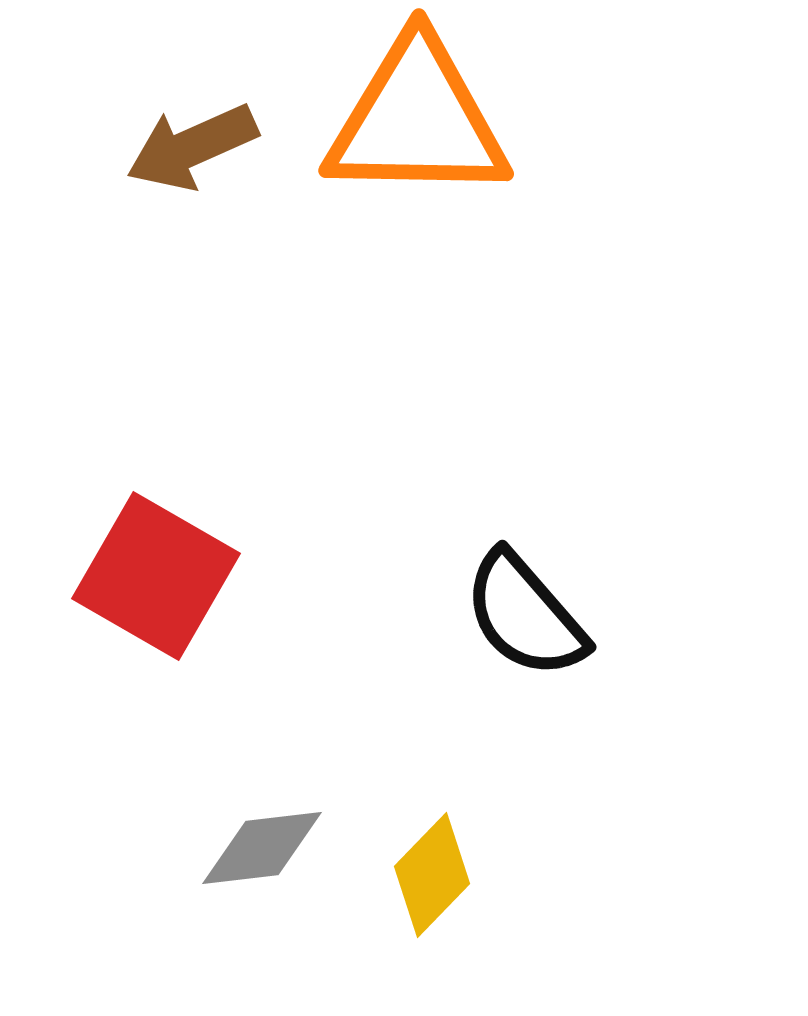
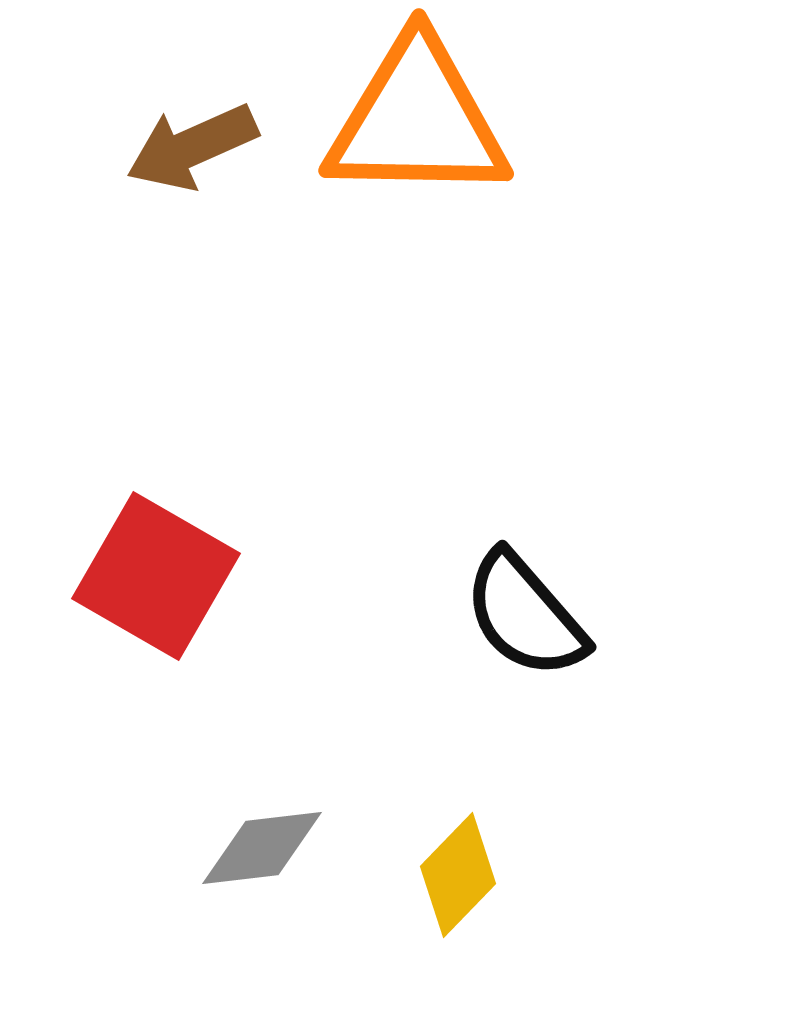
yellow diamond: moved 26 px right
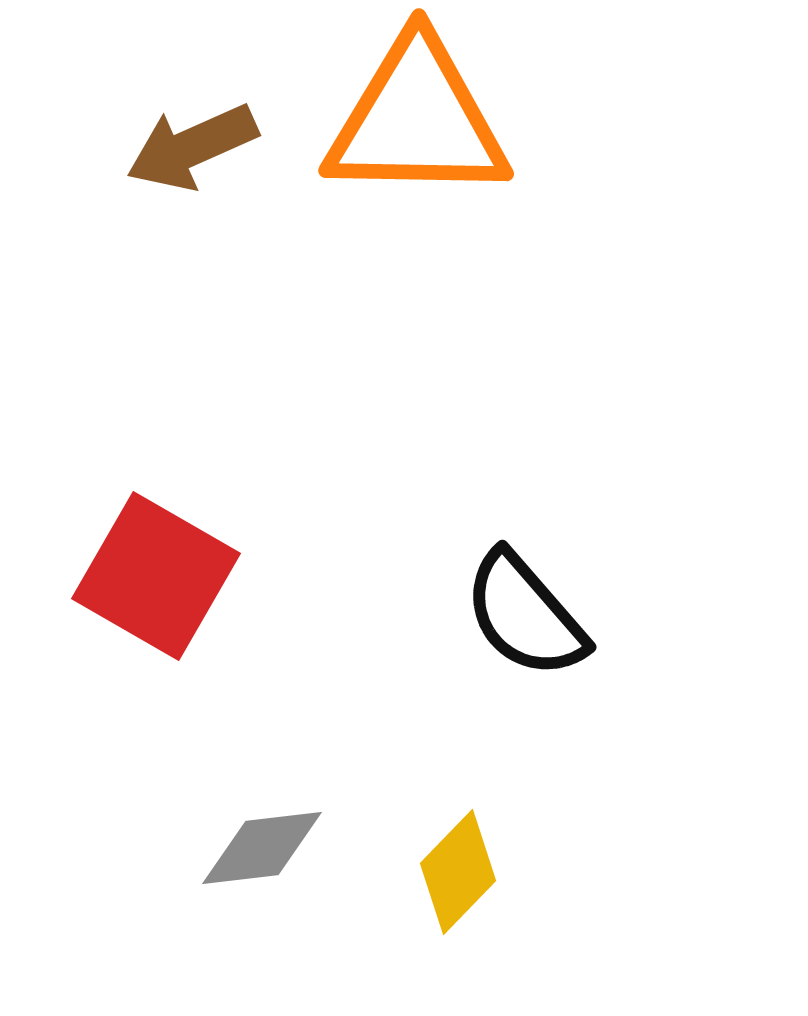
yellow diamond: moved 3 px up
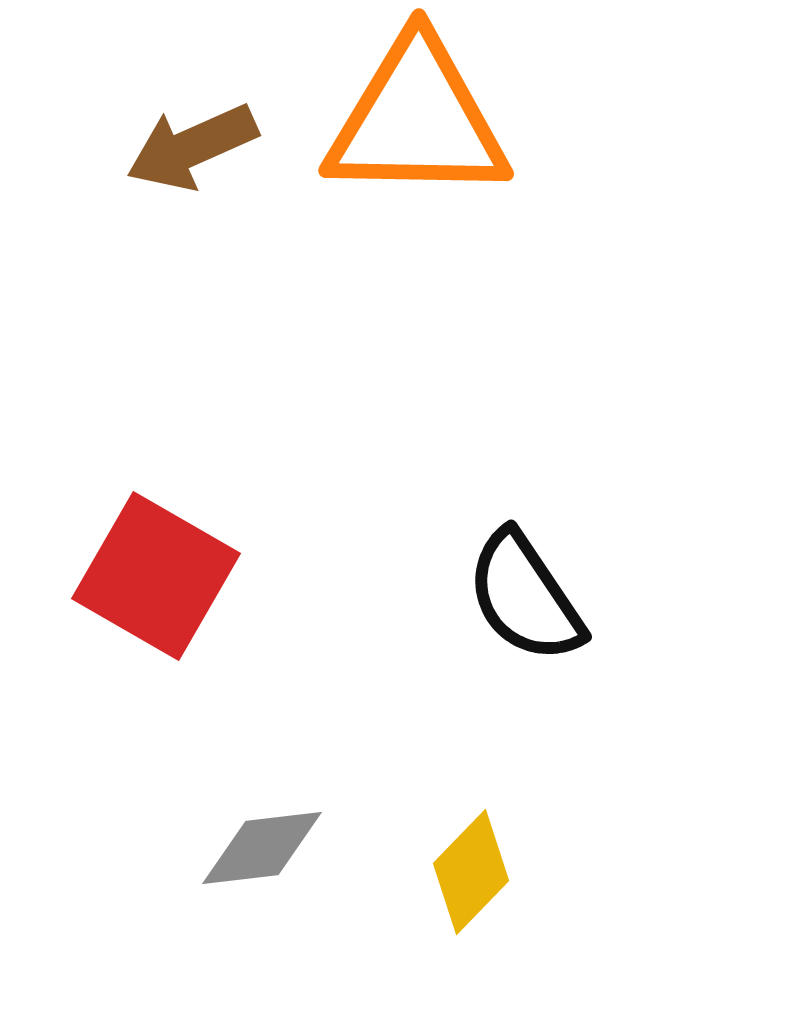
black semicircle: moved 18 px up; rotated 7 degrees clockwise
yellow diamond: moved 13 px right
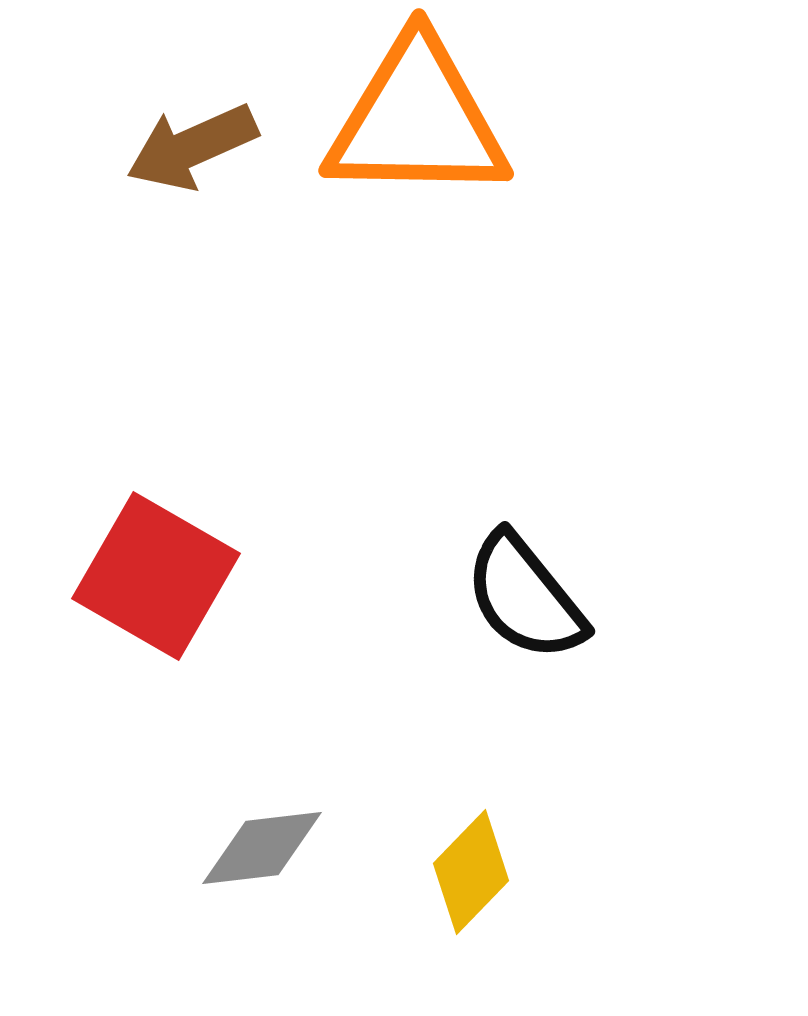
black semicircle: rotated 5 degrees counterclockwise
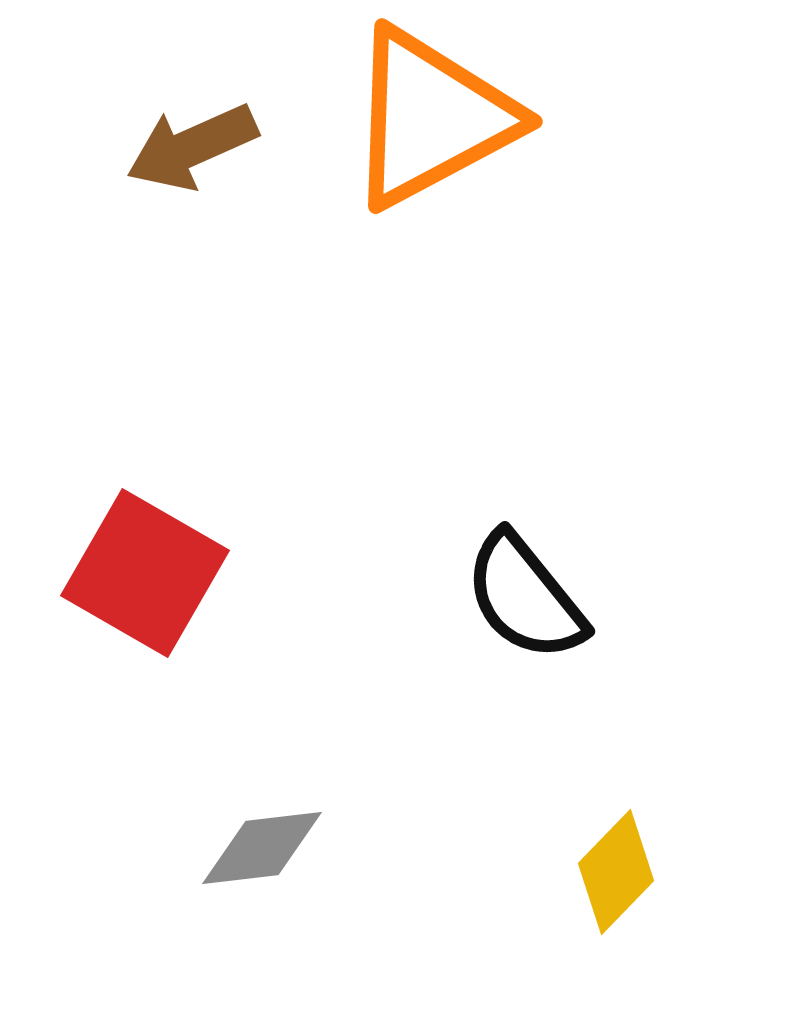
orange triangle: moved 14 px right, 2 px up; rotated 29 degrees counterclockwise
red square: moved 11 px left, 3 px up
yellow diamond: moved 145 px right
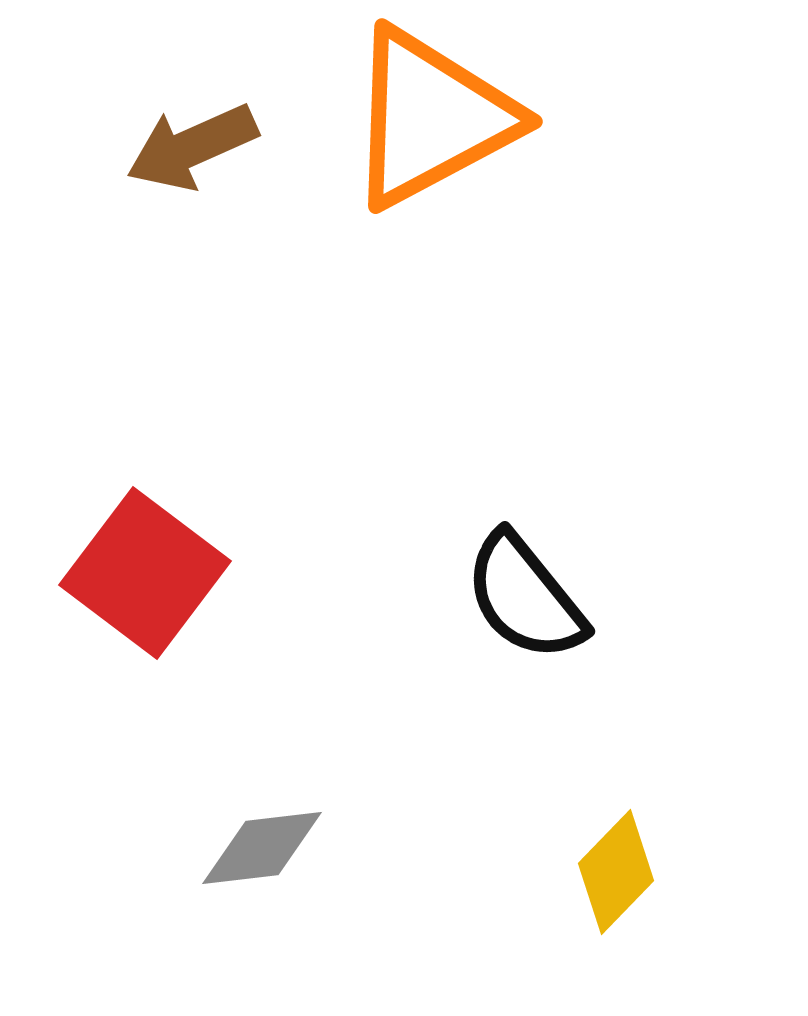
red square: rotated 7 degrees clockwise
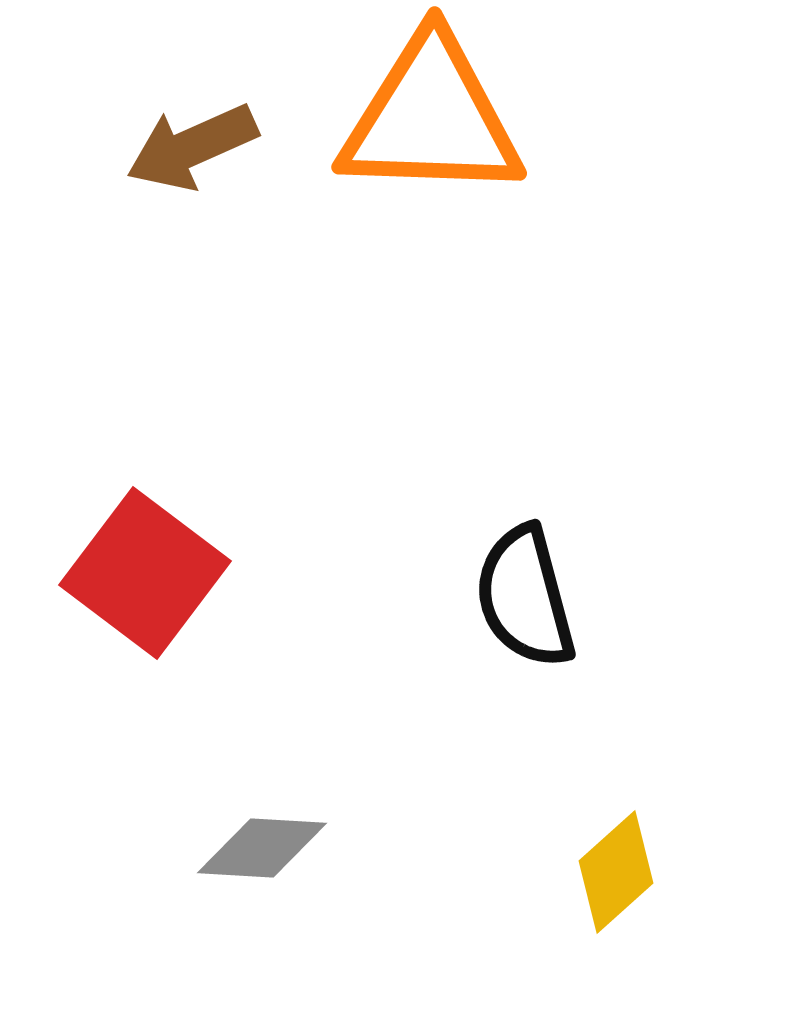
orange triangle: rotated 30 degrees clockwise
black semicircle: rotated 24 degrees clockwise
gray diamond: rotated 10 degrees clockwise
yellow diamond: rotated 4 degrees clockwise
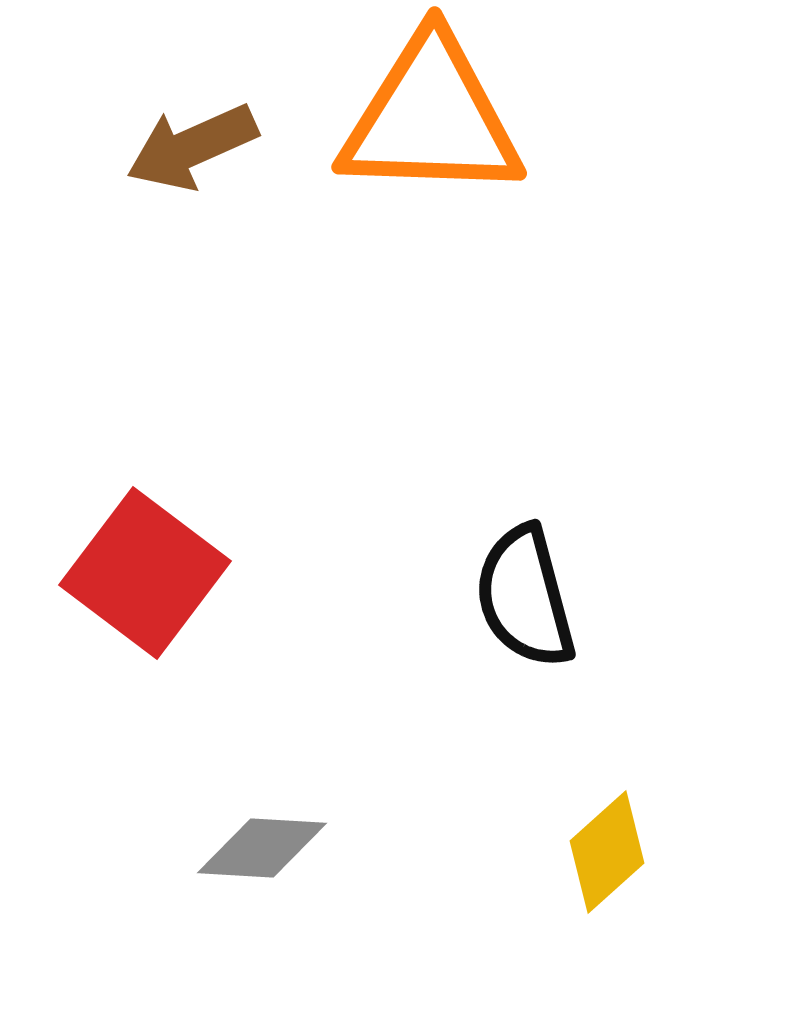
yellow diamond: moved 9 px left, 20 px up
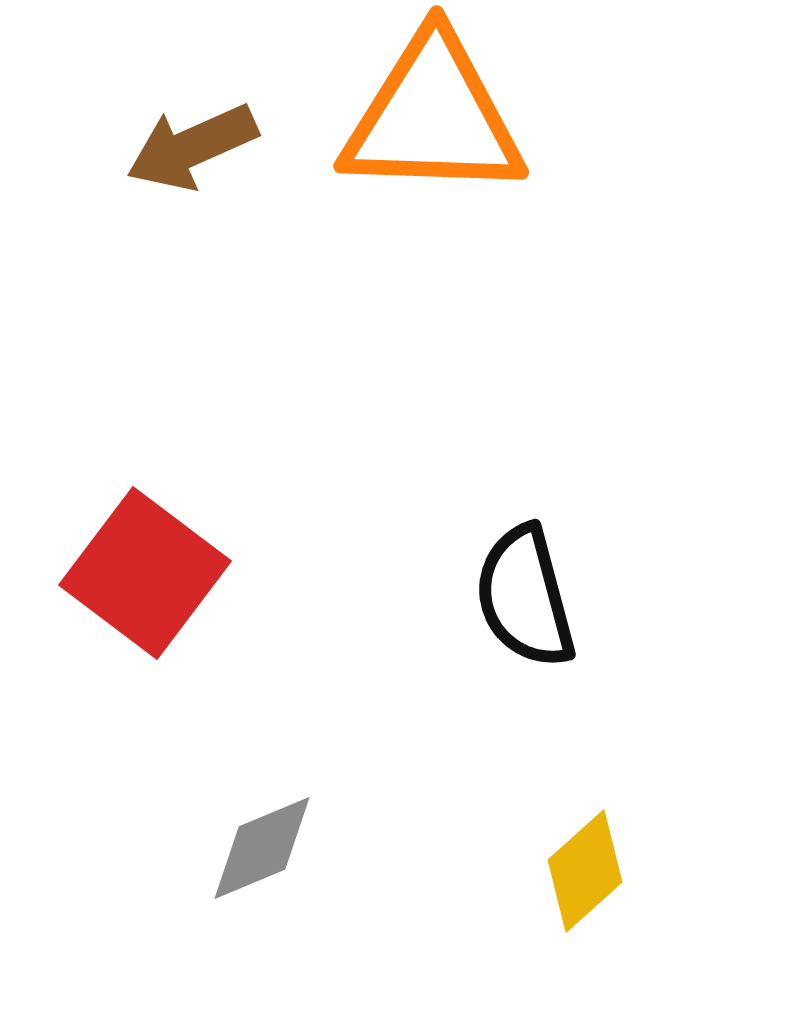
orange triangle: moved 2 px right, 1 px up
gray diamond: rotated 26 degrees counterclockwise
yellow diamond: moved 22 px left, 19 px down
